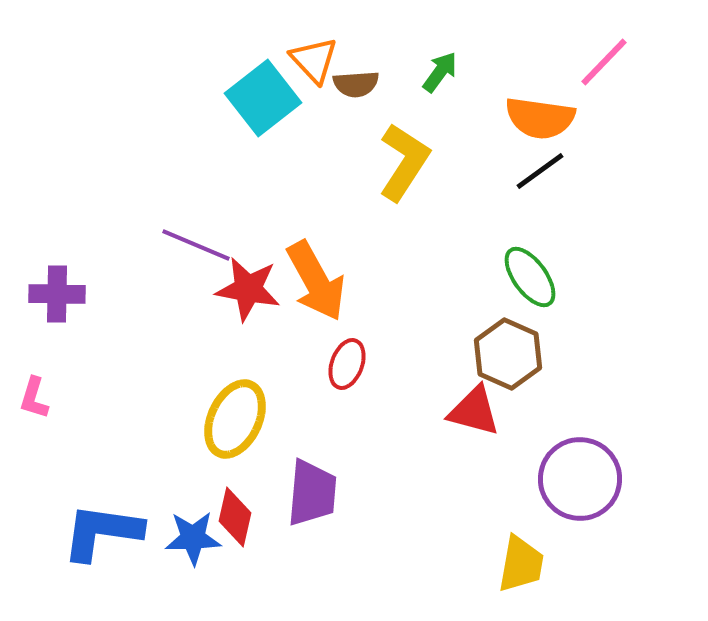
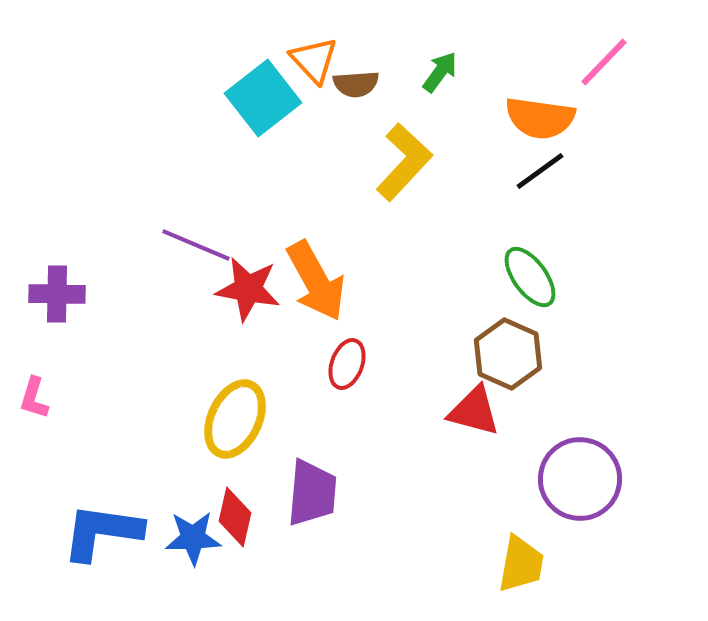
yellow L-shape: rotated 10 degrees clockwise
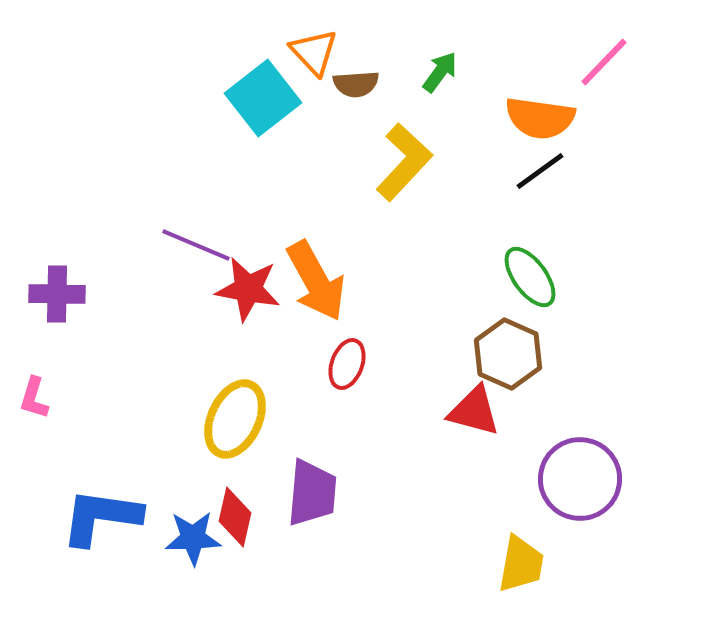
orange triangle: moved 8 px up
blue L-shape: moved 1 px left, 15 px up
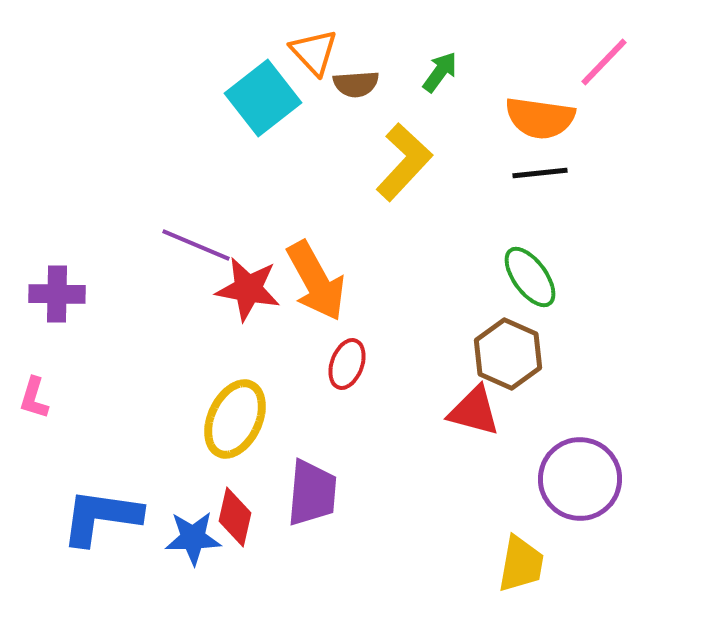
black line: moved 2 px down; rotated 30 degrees clockwise
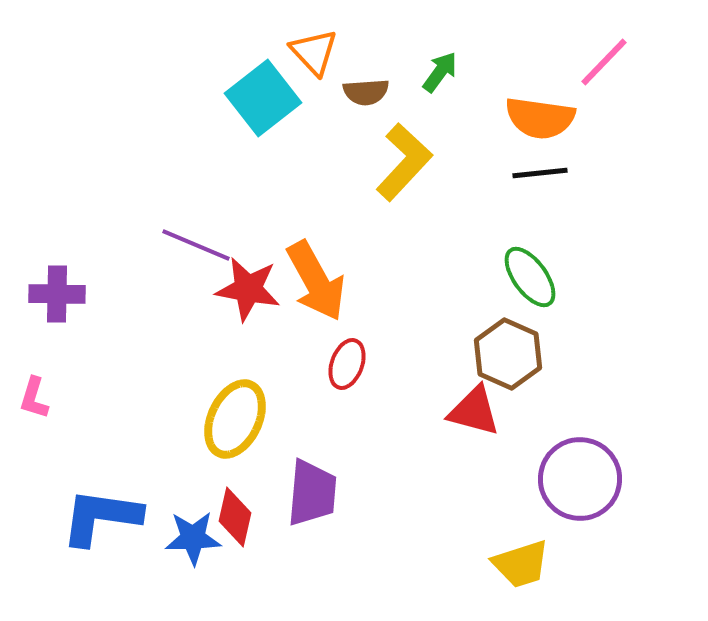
brown semicircle: moved 10 px right, 8 px down
yellow trapezoid: rotated 62 degrees clockwise
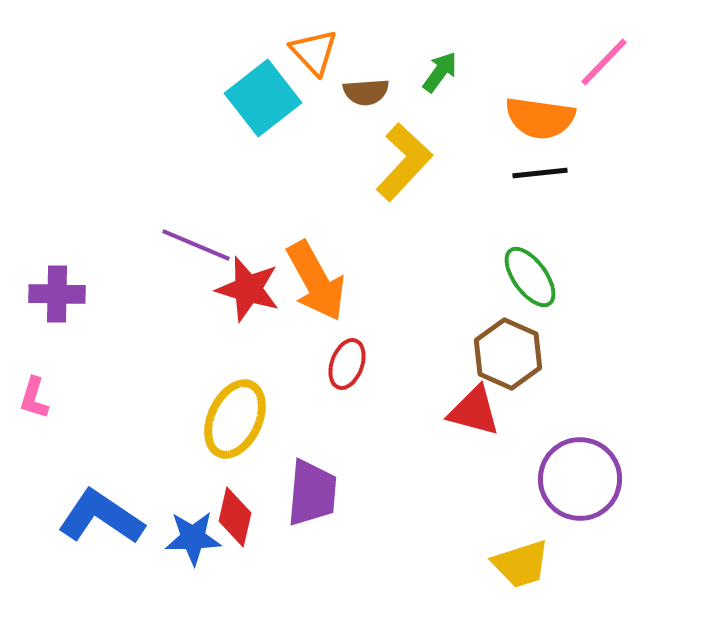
red star: rotated 6 degrees clockwise
blue L-shape: rotated 26 degrees clockwise
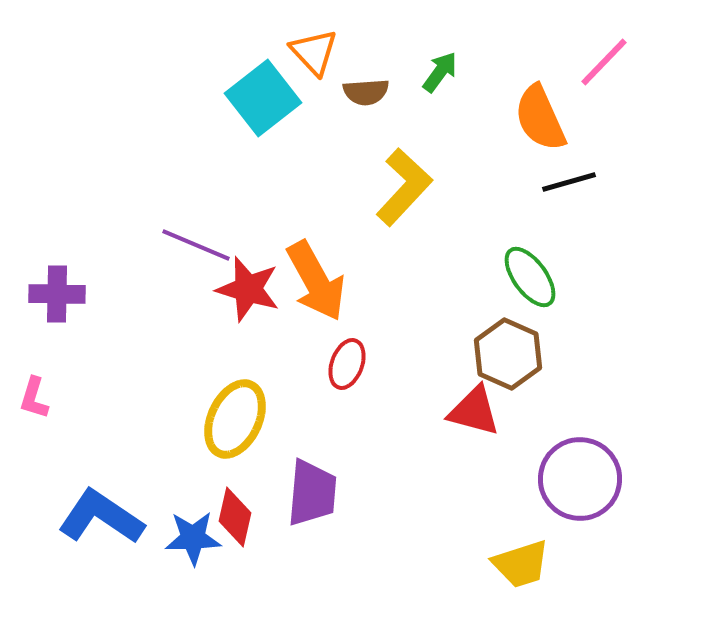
orange semicircle: rotated 58 degrees clockwise
yellow L-shape: moved 25 px down
black line: moved 29 px right, 9 px down; rotated 10 degrees counterclockwise
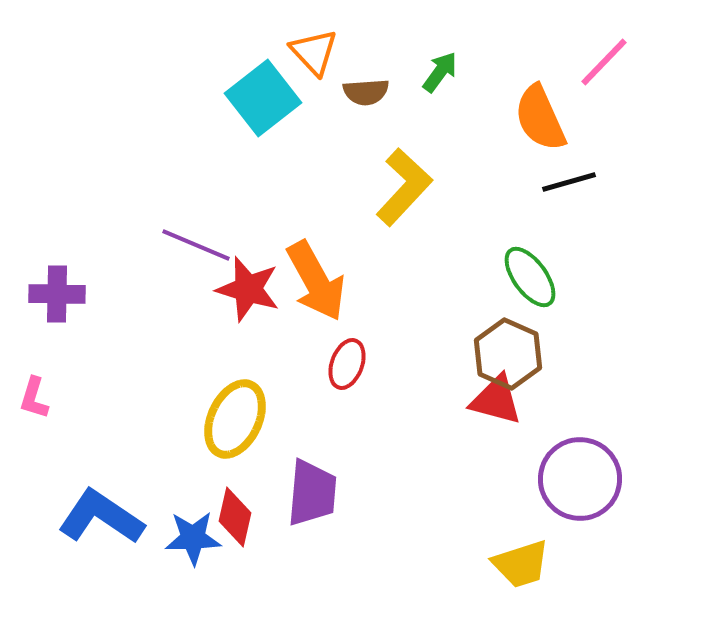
red triangle: moved 22 px right, 11 px up
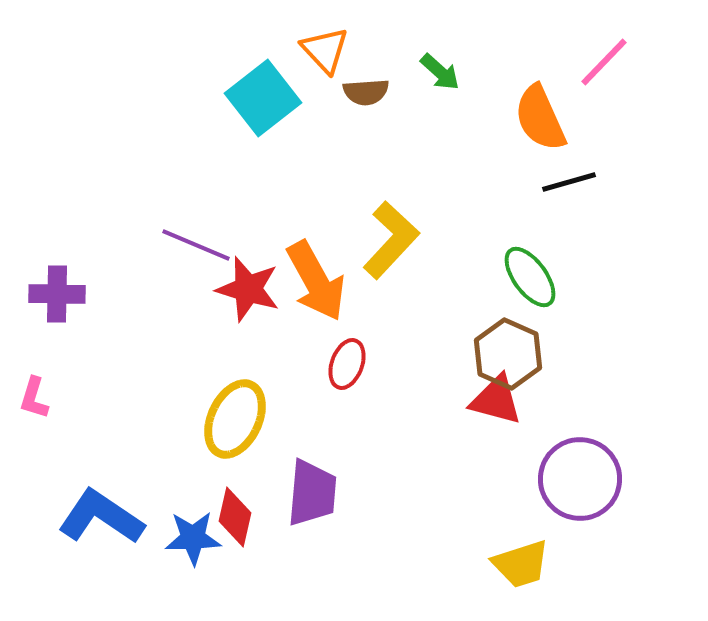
orange triangle: moved 11 px right, 2 px up
green arrow: rotated 96 degrees clockwise
yellow L-shape: moved 13 px left, 53 px down
